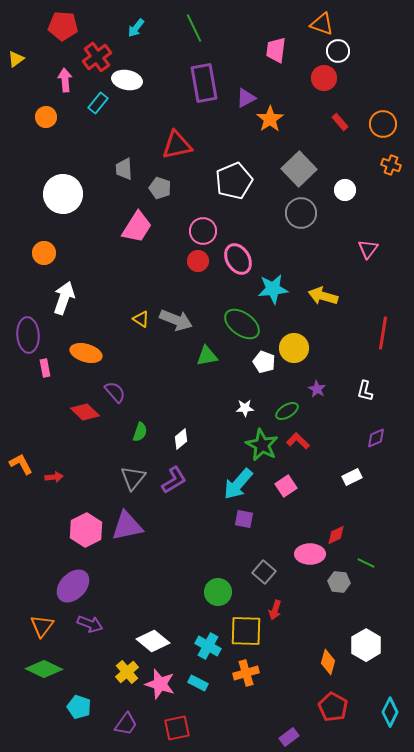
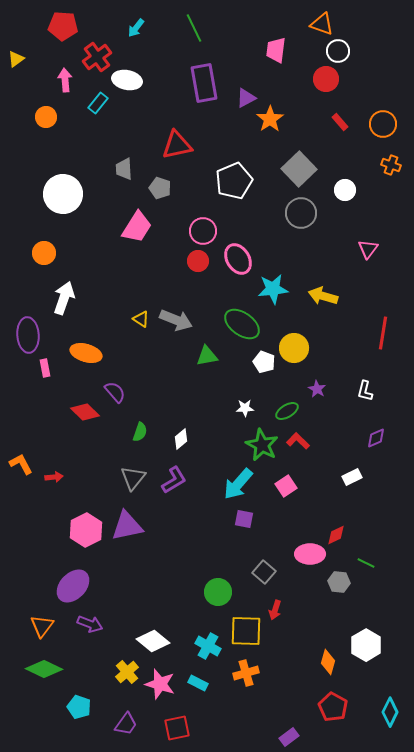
red circle at (324, 78): moved 2 px right, 1 px down
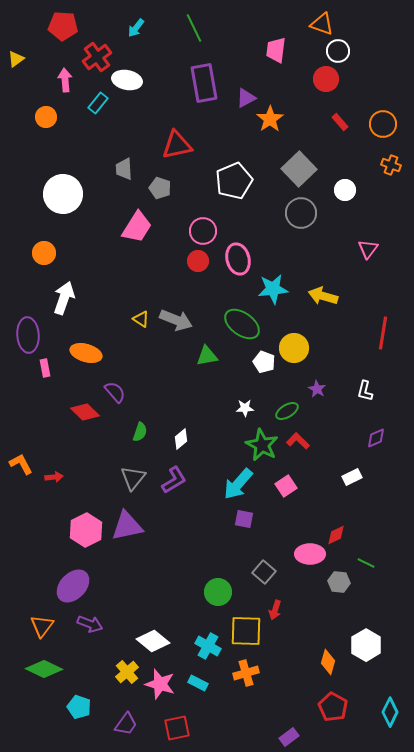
pink ellipse at (238, 259): rotated 16 degrees clockwise
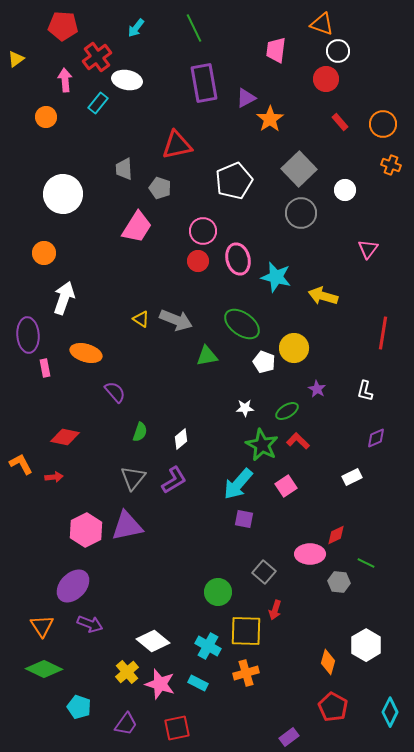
cyan star at (273, 289): moved 3 px right, 12 px up; rotated 20 degrees clockwise
red diamond at (85, 412): moved 20 px left, 25 px down; rotated 32 degrees counterclockwise
orange triangle at (42, 626): rotated 10 degrees counterclockwise
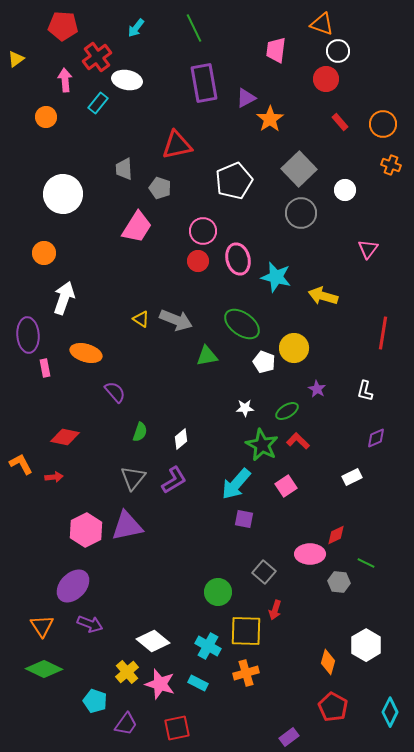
cyan arrow at (238, 484): moved 2 px left
cyan pentagon at (79, 707): moved 16 px right, 6 px up
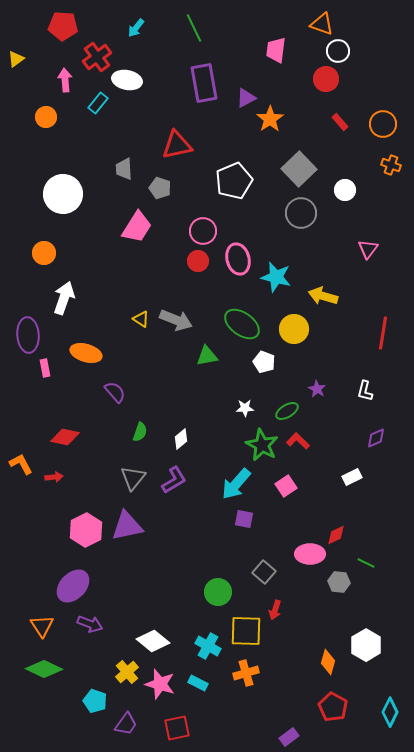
yellow circle at (294, 348): moved 19 px up
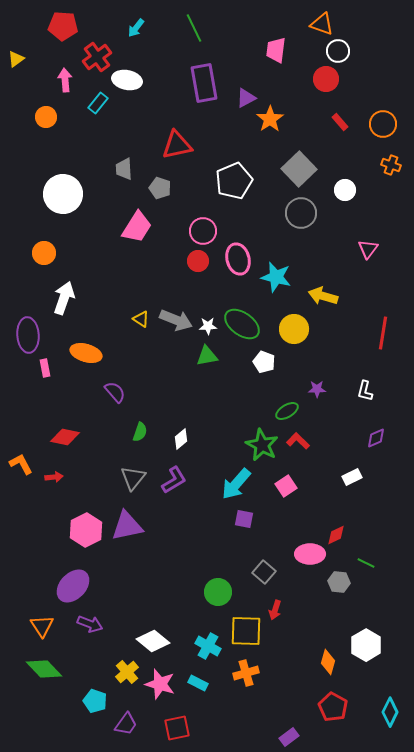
purple star at (317, 389): rotated 30 degrees counterclockwise
white star at (245, 408): moved 37 px left, 82 px up
green diamond at (44, 669): rotated 21 degrees clockwise
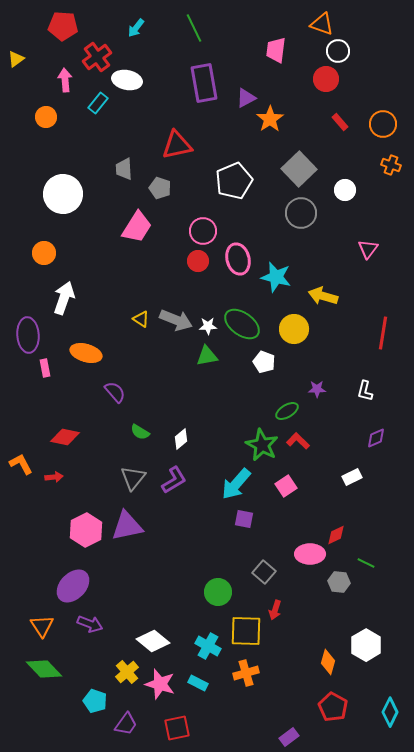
green semicircle at (140, 432): rotated 102 degrees clockwise
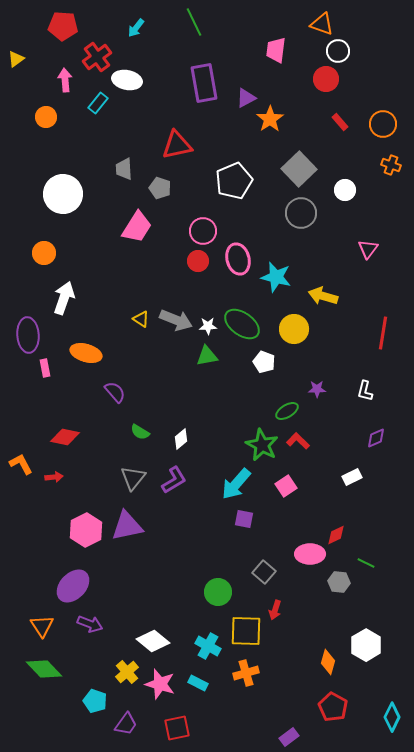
green line at (194, 28): moved 6 px up
cyan diamond at (390, 712): moved 2 px right, 5 px down
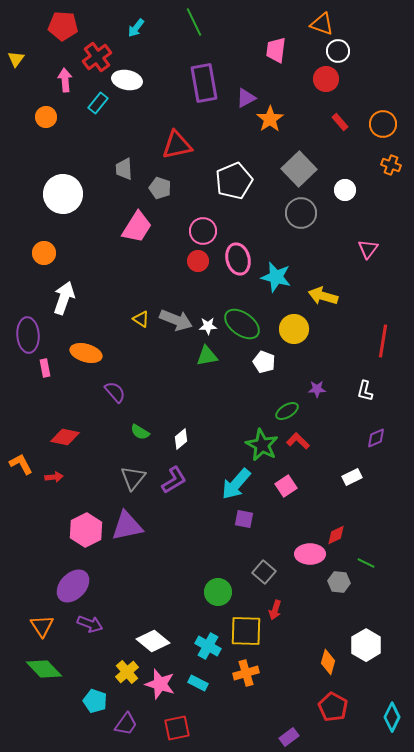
yellow triangle at (16, 59): rotated 18 degrees counterclockwise
red line at (383, 333): moved 8 px down
